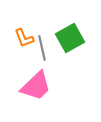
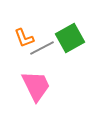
gray line: rotated 75 degrees clockwise
pink trapezoid: rotated 72 degrees counterclockwise
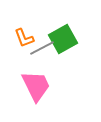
green square: moved 7 px left, 1 px down
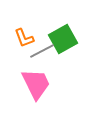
gray line: moved 3 px down
pink trapezoid: moved 2 px up
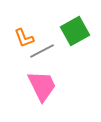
green square: moved 12 px right, 8 px up
pink trapezoid: moved 6 px right, 2 px down
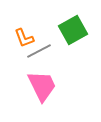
green square: moved 2 px left, 1 px up
gray line: moved 3 px left
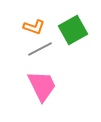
orange L-shape: moved 10 px right, 11 px up; rotated 50 degrees counterclockwise
gray line: moved 1 px right, 2 px up
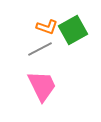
orange L-shape: moved 13 px right
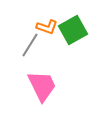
gray line: moved 10 px left, 4 px up; rotated 30 degrees counterclockwise
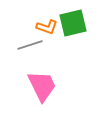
green square: moved 7 px up; rotated 16 degrees clockwise
gray line: rotated 40 degrees clockwise
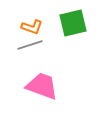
orange L-shape: moved 15 px left
pink trapezoid: rotated 44 degrees counterclockwise
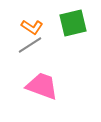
orange L-shape: rotated 15 degrees clockwise
gray line: rotated 15 degrees counterclockwise
